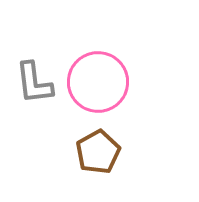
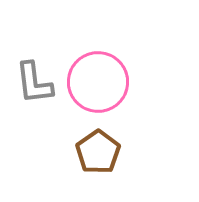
brown pentagon: rotated 6 degrees counterclockwise
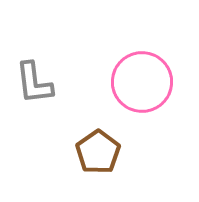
pink circle: moved 44 px right
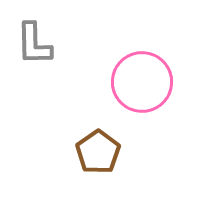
gray L-shape: moved 39 px up; rotated 6 degrees clockwise
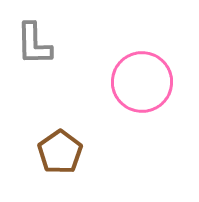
brown pentagon: moved 38 px left
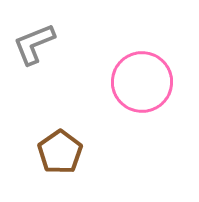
gray L-shape: rotated 69 degrees clockwise
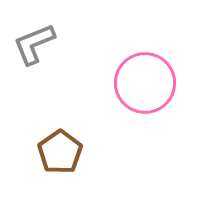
pink circle: moved 3 px right, 1 px down
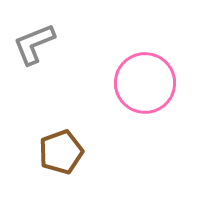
brown pentagon: moved 1 px right; rotated 15 degrees clockwise
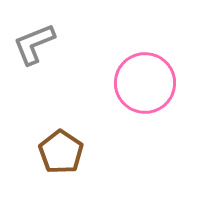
brown pentagon: rotated 18 degrees counterclockwise
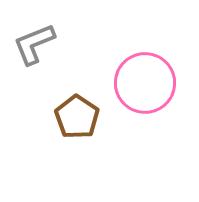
brown pentagon: moved 16 px right, 35 px up
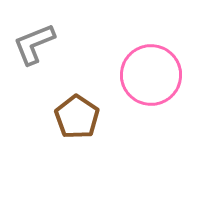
pink circle: moved 6 px right, 8 px up
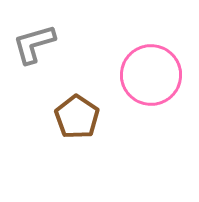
gray L-shape: rotated 6 degrees clockwise
